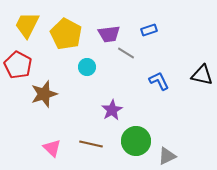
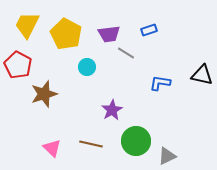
blue L-shape: moved 1 px right, 2 px down; rotated 55 degrees counterclockwise
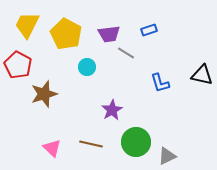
blue L-shape: rotated 115 degrees counterclockwise
green circle: moved 1 px down
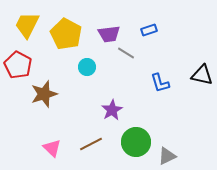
brown line: rotated 40 degrees counterclockwise
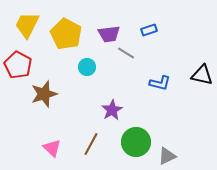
blue L-shape: rotated 60 degrees counterclockwise
brown line: rotated 35 degrees counterclockwise
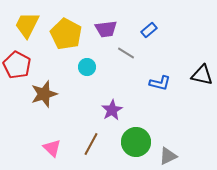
blue rectangle: rotated 21 degrees counterclockwise
purple trapezoid: moved 3 px left, 5 px up
red pentagon: moved 1 px left
gray triangle: moved 1 px right
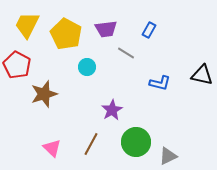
blue rectangle: rotated 21 degrees counterclockwise
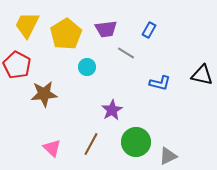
yellow pentagon: rotated 12 degrees clockwise
brown star: rotated 12 degrees clockwise
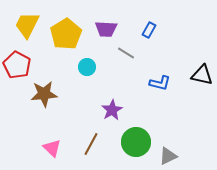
purple trapezoid: rotated 10 degrees clockwise
